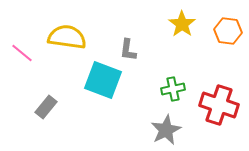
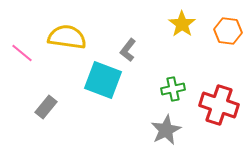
gray L-shape: rotated 30 degrees clockwise
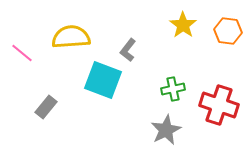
yellow star: moved 1 px right, 1 px down
yellow semicircle: moved 4 px right; rotated 12 degrees counterclockwise
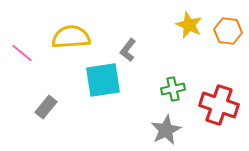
yellow star: moved 6 px right; rotated 12 degrees counterclockwise
cyan square: rotated 30 degrees counterclockwise
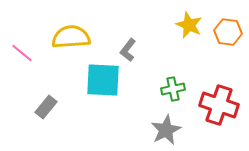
orange hexagon: moved 1 px down
cyan square: rotated 12 degrees clockwise
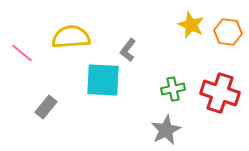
yellow star: moved 2 px right
red cross: moved 1 px right, 12 px up
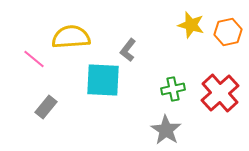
yellow star: rotated 8 degrees counterclockwise
orange hexagon: rotated 20 degrees counterclockwise
pink line: moved 12 px right, 6 px down
red cross: rotated 30 degrees clockwise
gray star: rotated 12 degrees counterclockwise
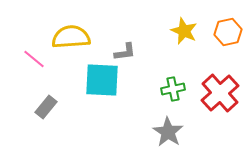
yellow star: moved 7 px left, 6 px down; rotated 8 degrees clockwise
gray L-shape: moved 3 px left, 2 px down; rotated 135 degrees counterclockwise
cyan square: moved 1 px left
gray star: moved 2 px right, 2 px down
